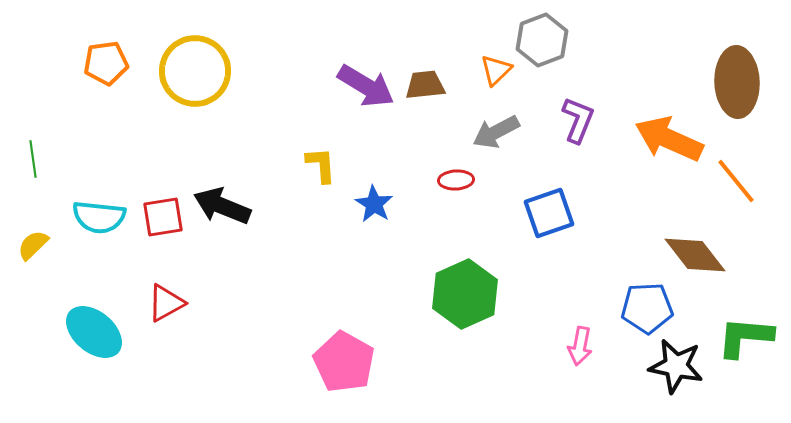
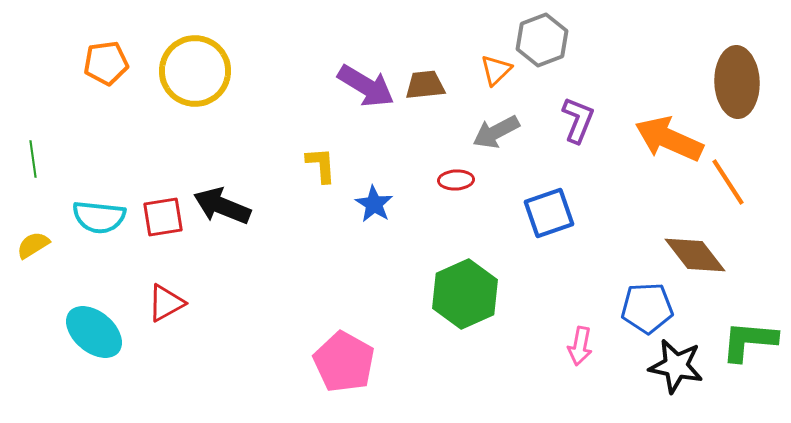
orange line: moved 8 px left, 1 px down; rotated 6 degrees clockwise
yellow semicircle: rotated 12 degrees clockwise
green L-shape: moved 4 px right, 4 px down
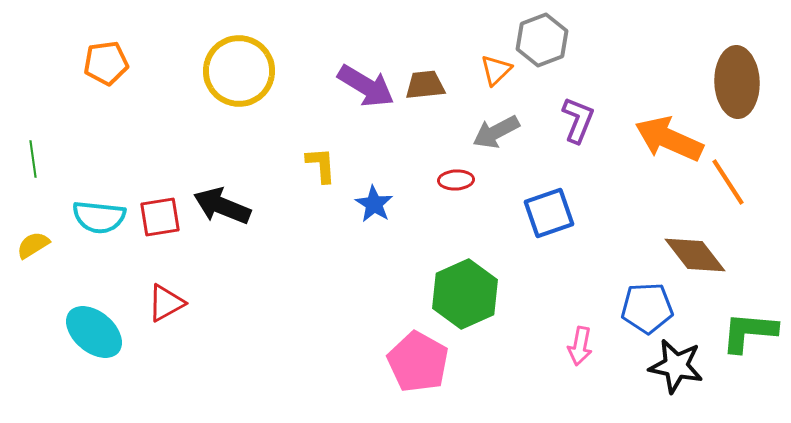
yellow circle: moved 44 px right
red square: moved 3 px left
green L-shape: moved 9 px up
pink pentagon: moved 74 px right
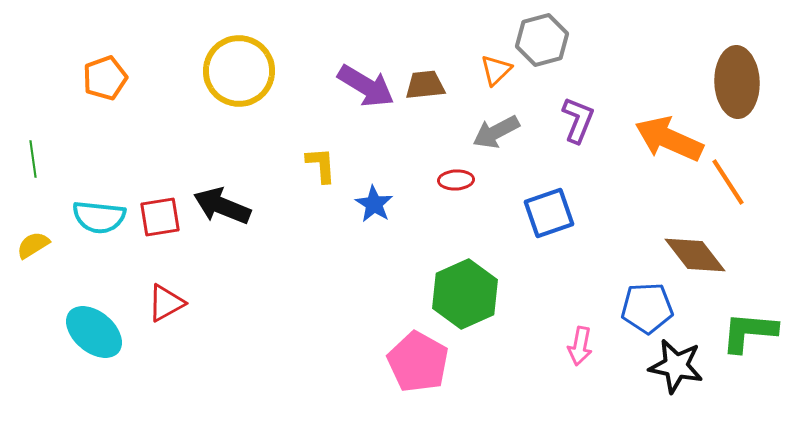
gray hexagon: rotated 6 degrees clockwise
orange pentagon: moved 1 px left, 15 px down; rotated 12 degrees counterclockwise
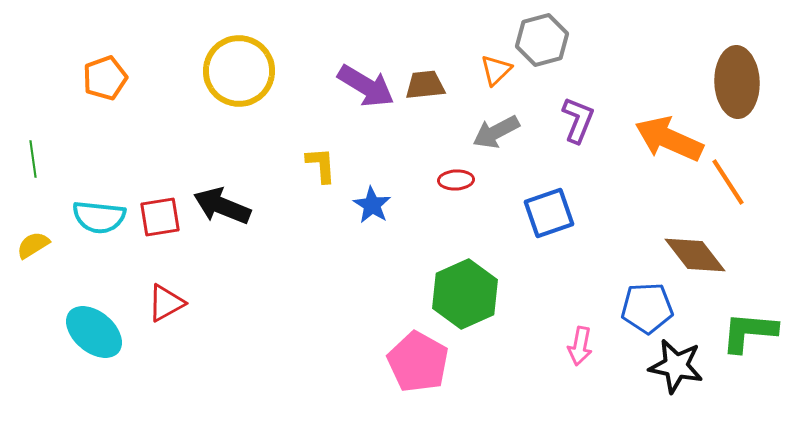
blue star: moved 2 px left, 1 px down
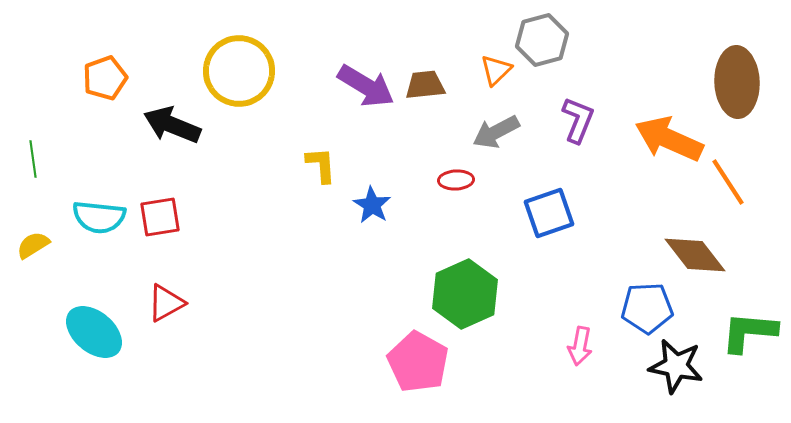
black arrow: moved 50 px left, 81 px up
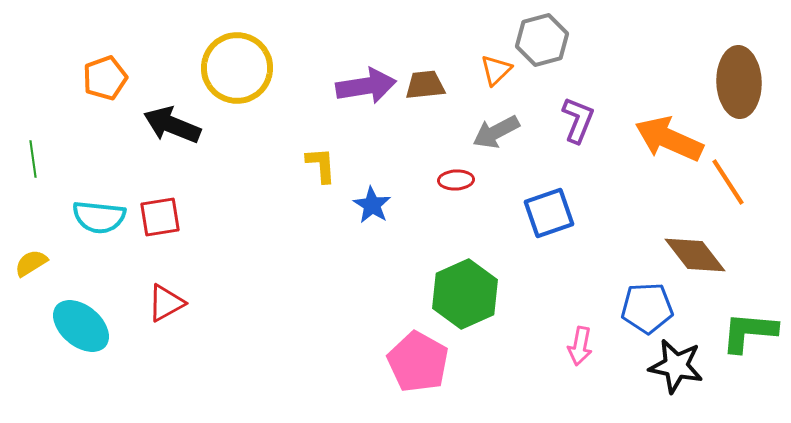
yellow circle: moved 2 px left, 3 px up
brown ellipse: moved 2 px right
purple arrow: rotated 40 degrees counterclockwise
yellow semicircle: moved 2 px left, 18 px down
cyan ellipse: moved 13 px left, 6 px up
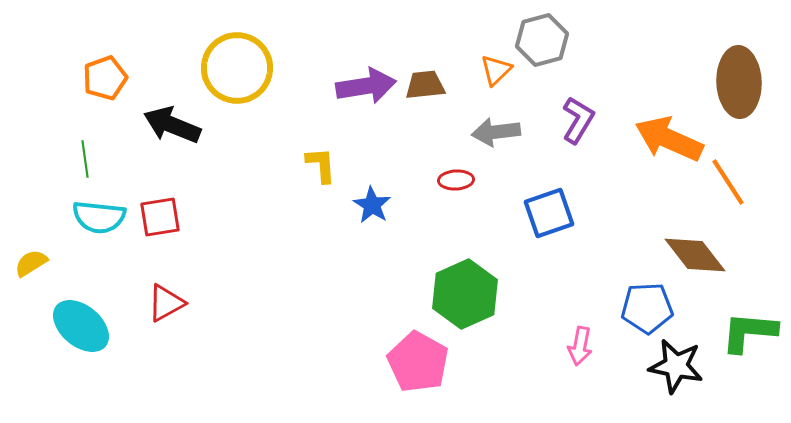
purple L-shape: rotated 9 degrees clockwise
gray arrow: rotated 21 degrees clockwise
green line: moved 52 px right
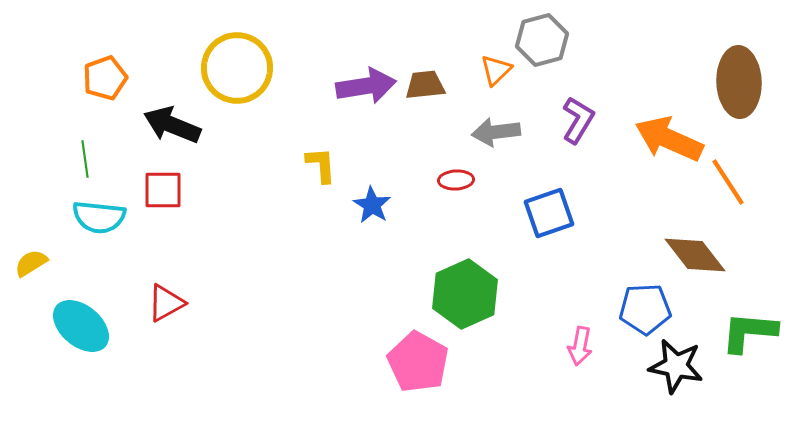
red square: moved 3 px right, 27 px up; rotated 9 degrees clockwise
blue pentagon: moved 2 px left, 1 px down
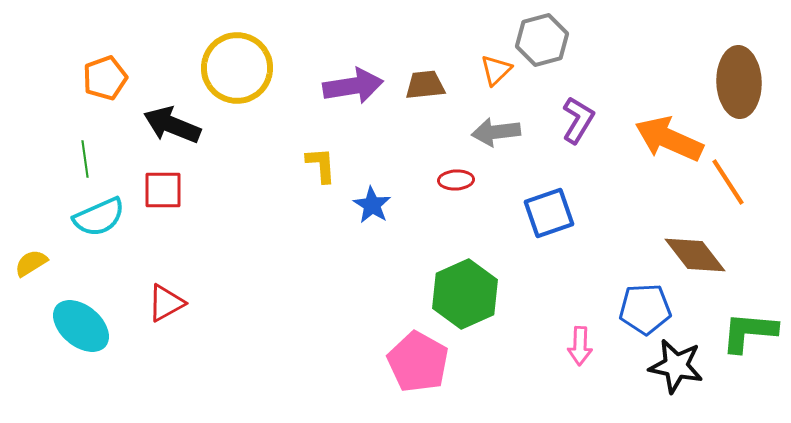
purple arrow: moved 13 px left
cyan semicircle: rotated 30 degrees counterclockwise
pink arrow: rotated 9 degrees counterclockwise
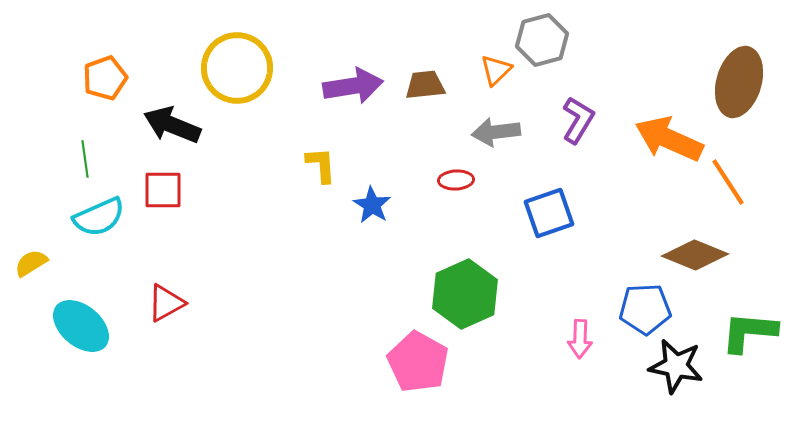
brown ellipse: rotated 18 degrees clockwise
brown diamond: rotated 30 degrees counterclockwise
pink arrow: moved 7 px up
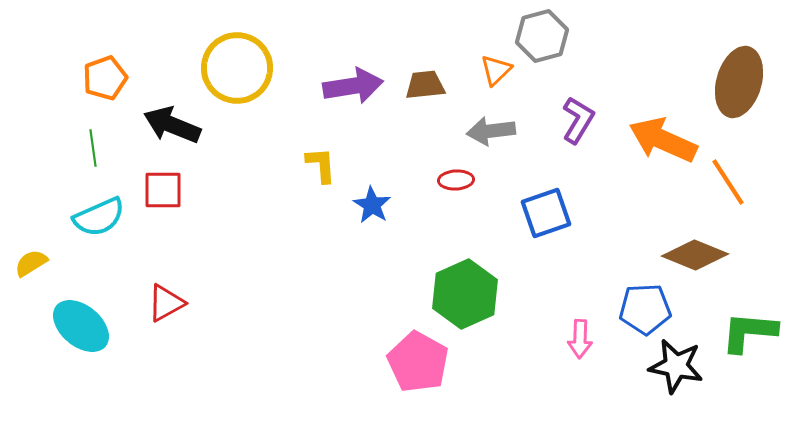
gray hexagon: moved 4 px up
gray arrow: moved 5 px left, 1 px up
orange arrow: moved 6 px left, 1 px down
green line: moved 8 px right, 11 px up
blue square: moved 3 px left
